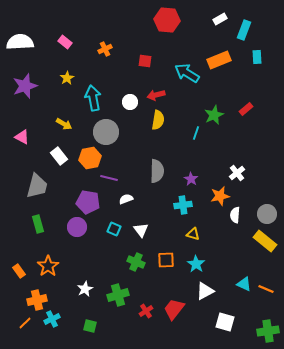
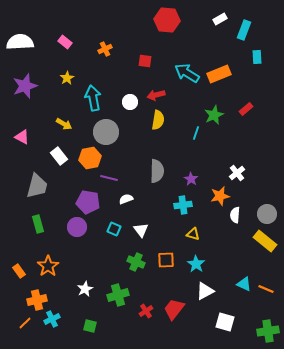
orange rectangle at (219, 60): moved 14 px down
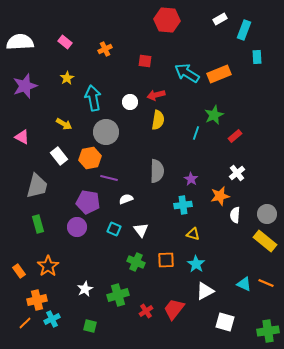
red rectangle at (246, 109): moved 11 px left, 27 px down
orange line at (266, 289): moved 6 px up
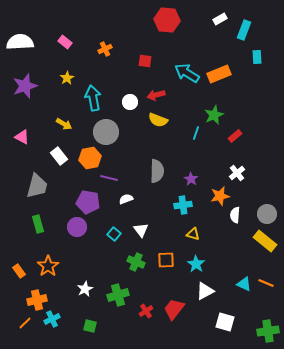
yellow semicircle at (158, 120): rotated 102 degrees clockwise
cyan square at (114, 229): moved 5 px down; rotated 16 degrees clockwise
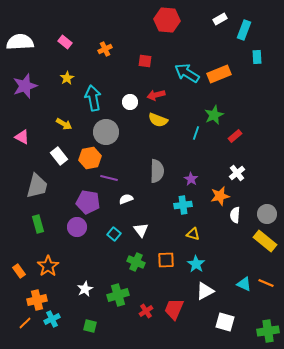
red trapezoid at (174, 309): rotated 15 degrees counterclockwise
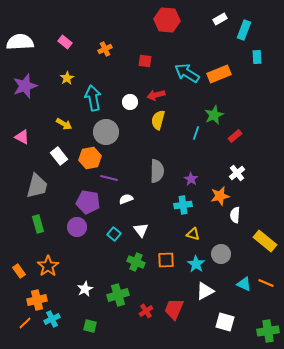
yellow semicircle at (158, 120): rotated 84 degrees clockwise
gray circle at (267, 214): moved 46 px left, 40 px down
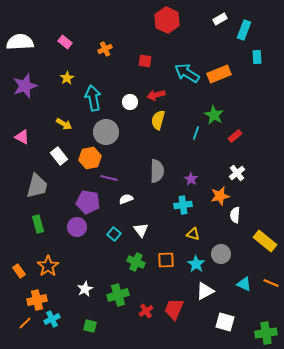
red hexagon at (167, 20): rotated 20 degrees clockwise
green star at (214, 115): rotated 18 degrees counterclockwise
orange line at (266, 283): moved 5 px right
green cross at (268, 331): moved 2 px left, 2 px down
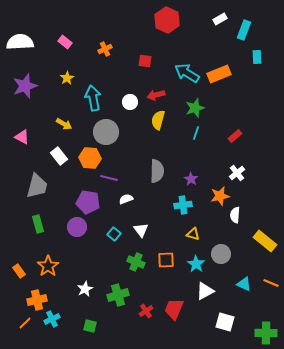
green star at (214, 115): moved 19 px left, 7 px up; rotated 24 degrees clockwise
orange hexagon at (90, 158): rotated 15 degrees clockwise
green cross at (266, 333): rotated 10 degrees clockwise
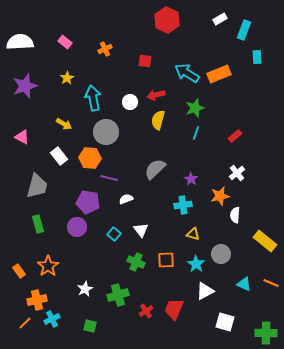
gray semicircle at (157, 171): moved 2 px left, 2 px up; rotated 135 degrees counterclockwise
